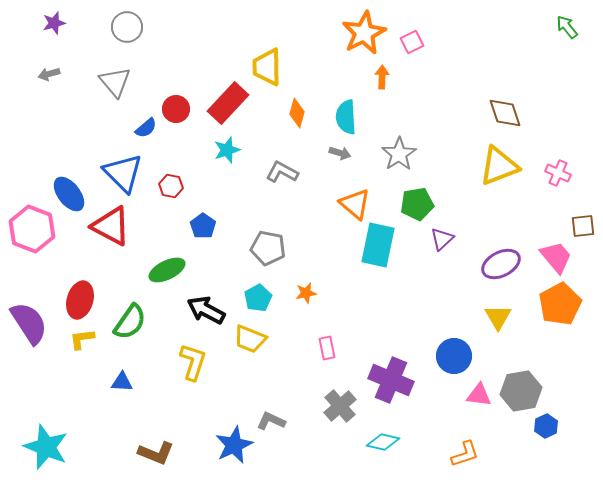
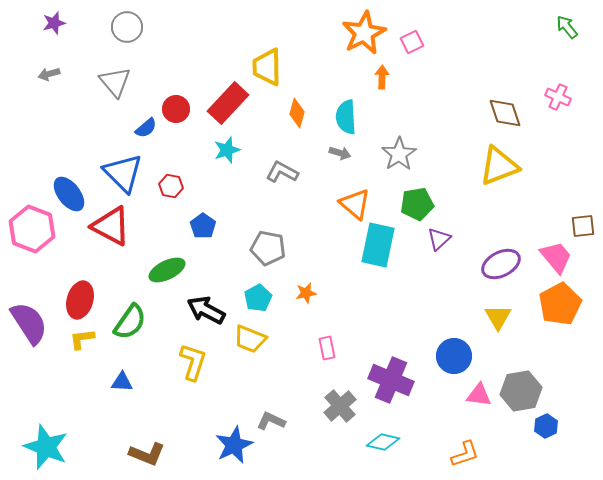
pink cross at (558, 173): moved 76 px up
purple triangle at (442, 239): moved 3 px left
brown L-shape at (156, 453): moved 9 px left, 1 px down
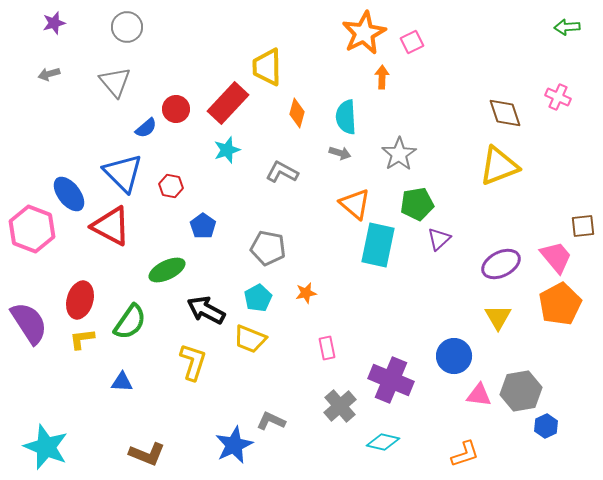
green arrow at (567, 27): rotated 55 degrees counterclockwise
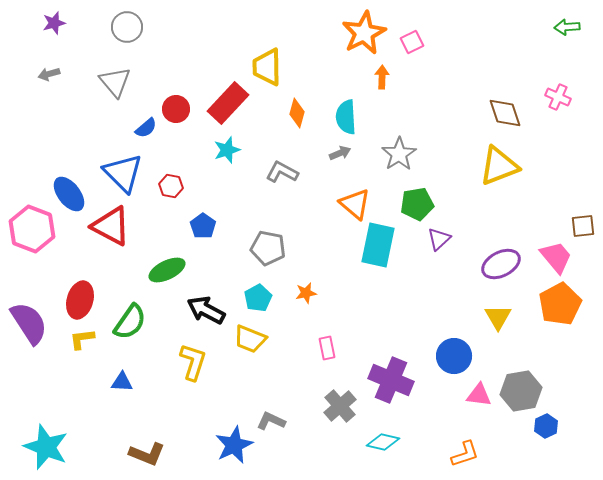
gray arrow at (340, 153): rotated 40 degrees counterclockwise
